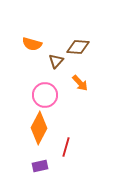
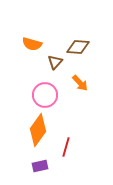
brown triangle: moved 1 px left, 1 px down
orange diamond: moved 1 px left, 2 px down; rotated 8 degrees clockwise
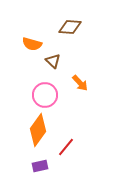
brown diamond: moved 8 px left, 20 px up
brown triangle: moved 2 px left, 1 px up; rotated 28 degrees counterclockwise
red line: rotated 24 degrees clockwise
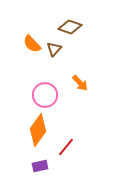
brown diamond: rotated 15 degrees clockwise
orange semicircle: rotated 30 degrees clockwise
brown triangle: moved 1 px right, 12 px up; rotated 28 degrees clockwise
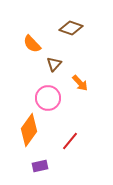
brown diamond: moved 1 px right, 1 px down
brown triangle: moved 15 px down
pink circle: moved 3 px right, 3 px down
orange diamond: moved 9 px left
red line: moved 4 px right, 6 px up
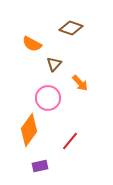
orange semicircle: rotated 18 degrees counterclockwise
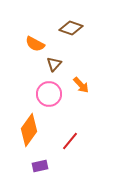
orange semicircle: moved 3 px right
orange arrow: moved 1 px right, 2 px down
pink circle: moved 1 px right, 4 px up
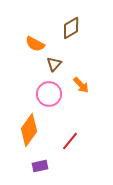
brown diamond: rotated 50 degrees counterclockwise
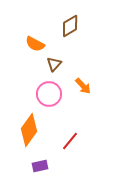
brown diamond: moved 1 px left, 2 px up
orange arrow: moved 2 px right, 1 px down
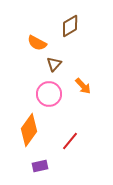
orange semicircle: moved 2 px right, 1 px up
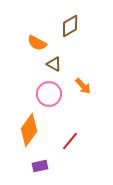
brown triangle: rotated 42 degrees counterclockwise
